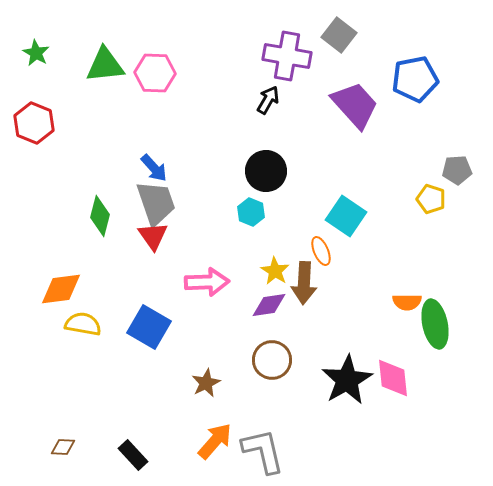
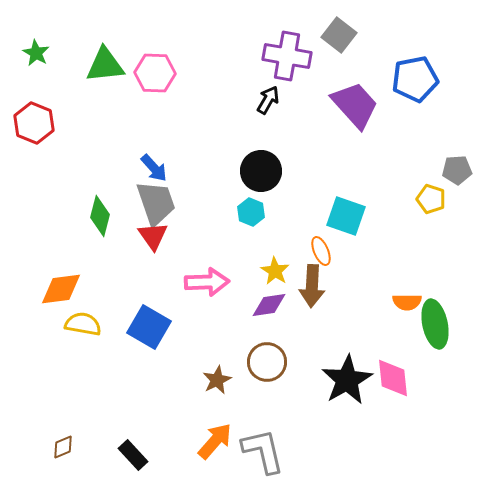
black circle: moved 5 px left
cyan square: rotated 15 degrees counterclockwise
brown arrow: moved 8 px right, 3 px down
brown circle: moved 5 px left, 2 px down
brown star: moved 11 px right, 3 px up
brown diamond: rotated 25 degrees counterclockwise
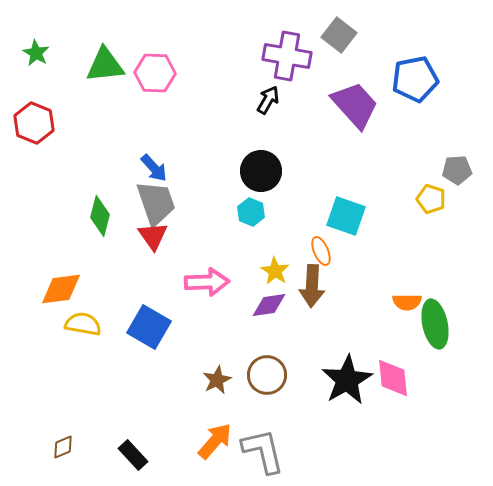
brown circle: moved 13 px down
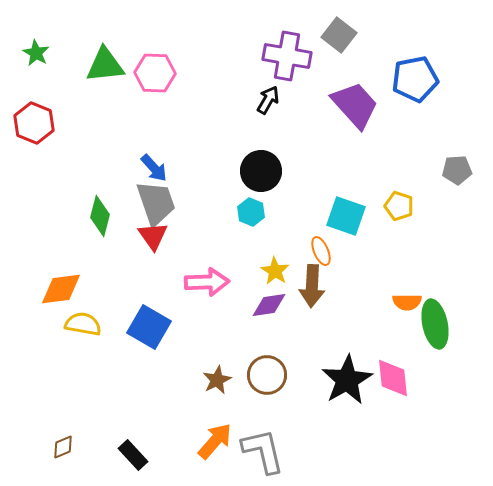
yellow pentagon: moved 32 px left, 7 px down
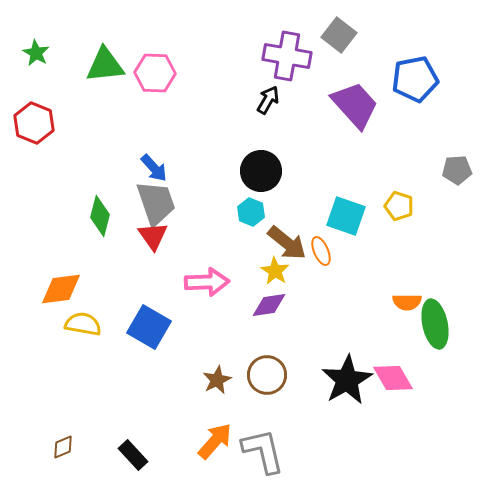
brown arrow: moved 25 px left, 43 px up; rotated 54 degrees counterclockwise
pink diamond: rotated 24 degrees counterclockwise
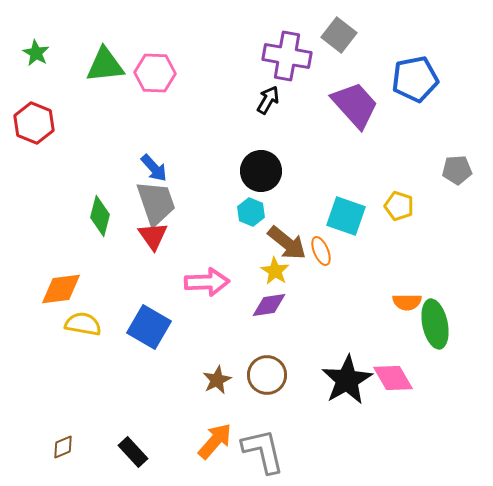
black rectangle: moved 3 px up
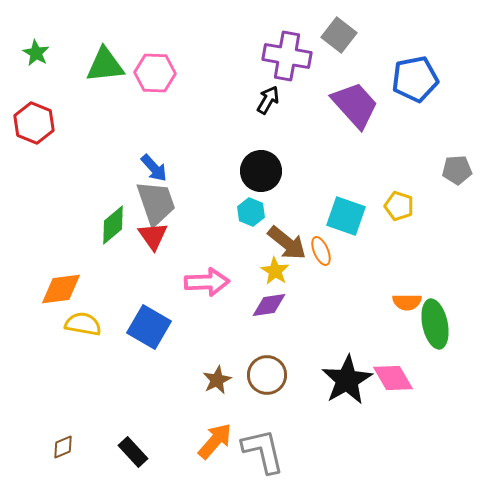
green diamond: moved 13 px right, 9 px down; rotated 36 degrees clockwise
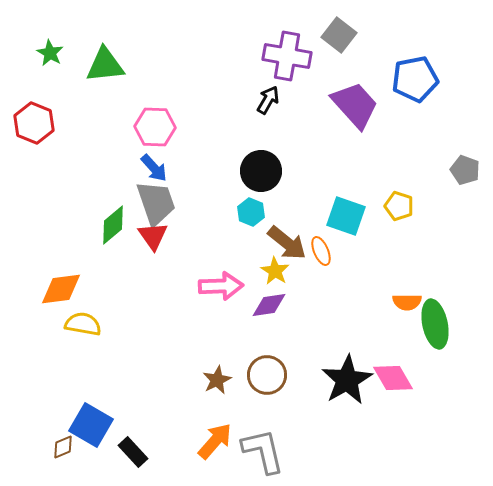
green star: moved 14 px right
pink hexagon: moved 54 px down
gray pentagon: moved 8 px right; rotated 24 degrees clockwise
pink arrow: moved 14 px right, 4 px down
blue square: moved 58 px left, 98 px down
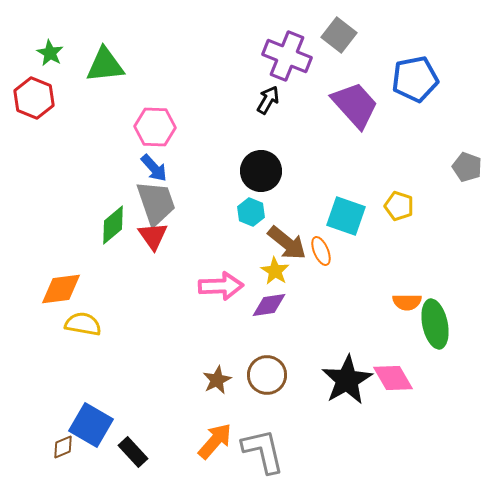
purple cross: rotated 12 degrees clockwise
red hexagon: moved 25 px up
gray pentagon: moved 2 px right, 3 px up
